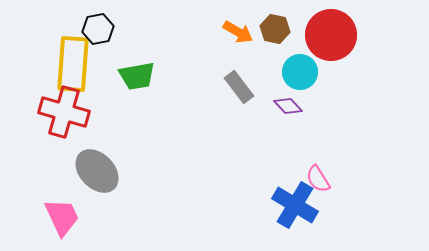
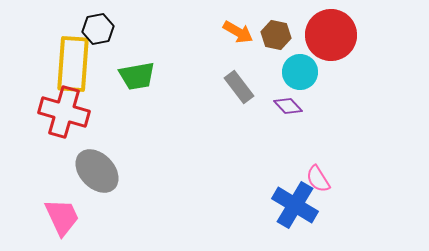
brown hexagon: moved 1 px right, 6 px down
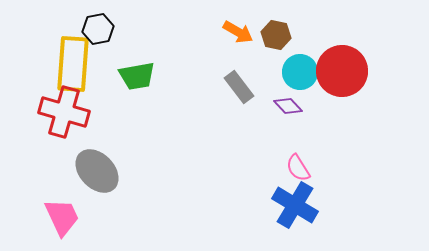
red circle: moved 11 px right, 36 px down
pink semicircle: moved 20 px left, 11 px up
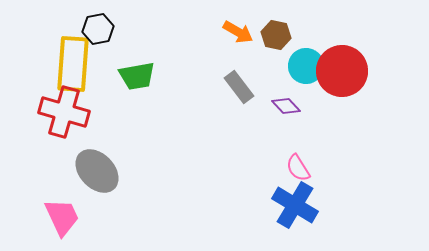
cyan circle: moved 6 px right, 6 px up
purple diamond: moved 2 px left
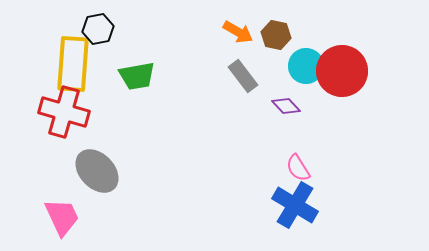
gray rectangle: moved 4 px right, 11 px up
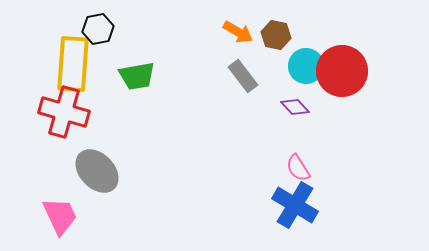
purple diamond: moved 9 px right, 1 px down
pink trapezoid: moved 2 px left, 1 px up
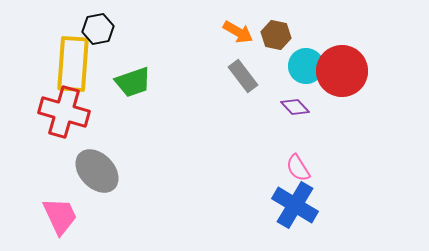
green trapezoid: moved 4 px left, 6 px down; rotated 9 degrees counterclockwise
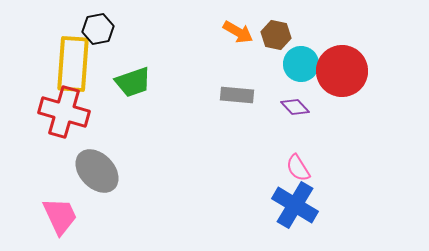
cyan circle: moved 5 px left, 2 px up
gray rectangle: moved 6 px left, 19 px down; rotated 48 degrees counterclockwise
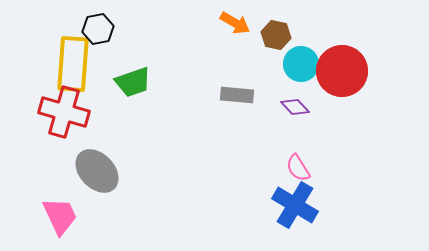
orange arrow: moved 3 px left, 9 px up
